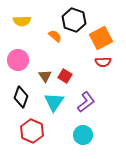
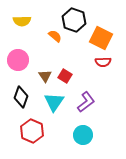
orange square: rotated 35 degrees counterclockwise
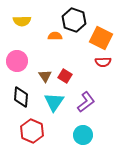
orange semicircle: rotated 40 degrees counterclockwise
pink circle: moved 1 px left, 1 px down
black diamond: rotated 15 degrees counterclockwise
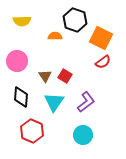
black hexagon: moved 1 px right
red semicircle: rotated 35 degrees counterclockwise
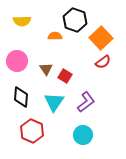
orange square: rotated 20 degrees clockwise
brown triangle: moved 1 px right, 7 px up
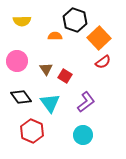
orange square: moved 2 px left
black diamond: rotated 40 degrees counterclockwise
cyan triangle: moved 4 px left, 1 px down; rotated 10 degrees counterclockwise
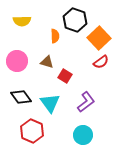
orange semicircle: rotated 88 degrees clockwise
red semicircle: moved 2 px left
brown triangle: moved 1 px right, 7 px up; rotated 40 degrees counterclockwise
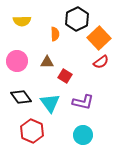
black hexagon: moved 2 px right, 1 px up; rotated 15 degrees clockwise
orange semicircle: moved 2 px up
brown triangle: rotated 16 degrees counterclockwise
purple L-shape: moved 3 px left; rotated 50 degrees clockwise
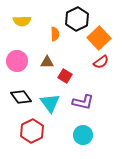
red hexagon: rotated 10 degrees clockwise
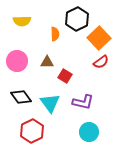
cyan circle: moved 6 px right, 3 px up
